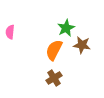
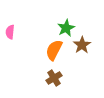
brown star: rotated 30 degrees clockwise
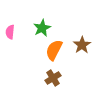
green star: moved 24 px left
brown cross: moved 1 px left
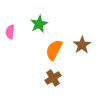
green star: moved 3 px left, 4 px up
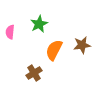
brown star: rotated 24 degrees clockwise
brown cross: moved 19 px left, 5 px up
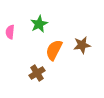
brown cross: moved 3 px right
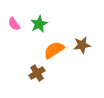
pink semicircle: moved 4 px right, 8 px up; rotated 40 degrees counterclockwise
orange semicircle: rotated 30 degrees clockwise
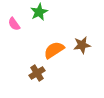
green star: moved 12 px up
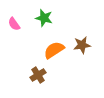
green star: moved 5 px right, 6 px down; rotated 30 degrees counterclockwise
brown cross: moved 1 px right, 2 px down
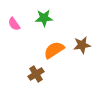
green star: rotated 18 degrees counterclockwise
brown cross: moved 2 px left, 1 px up
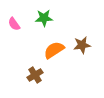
brown cross: moved 1 px left, 1 px down
